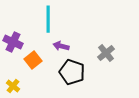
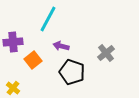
cyan line: rotated 28 degrees clockwise
purple cross: rotated 30 degrees counterclockwise
yellow cross: moved 2 px down
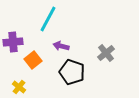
yellow cross: moved 6 px right, 1 px up
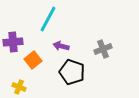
gray cross: moved 3 px left, 4 px up; rotated 18 degrees clockwise
yellow cross: rotated 16 degrees counterclockwise
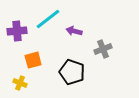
cyan line: rotated 24 degrees clockwise
purple cross: moved 4 px right, 11 px up
purple arrow: moved 13 px right, 15 px up
orange square: rotated 24 degrees clockwise
yellow cross: moved 1 px right, 4 px up
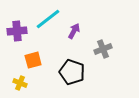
purple arrow: rotated 105 degrees clockwise
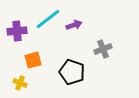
purple arrow: moved 6 px up; rotated 42 degrees clockwise
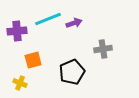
cyan line: rotated 16 degrees clockwise
purple arrow: moved 2 px up
gray cross: rotated 12 degrees clockwise
black pentagon: rotated 30 degrees clockwise
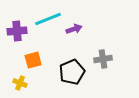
purple arrow: moved 6 px down
gray cross: moved 10 px down
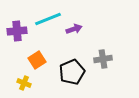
orange square: moved 4 px right; rotated 18 degrees counterclockwise
yellow cross: moved 4 px right
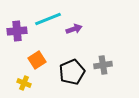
gray cross: moved 6 px down
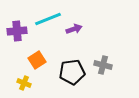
gray cross: rotated 24 degrees clockwise
black pentagon: rotated 15 degrees clockwise
